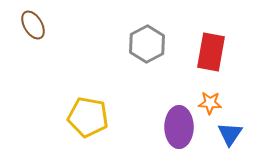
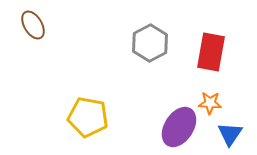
gray hexagon: moved 3 px right, 1 px up
purple ellipse: rotated 33 degrees clockwise
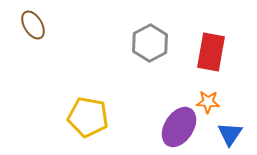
orange star: moved 2 px left, 1 px up
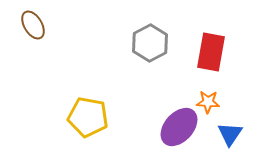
purple ellipse: rotated 9 degrees clockwise
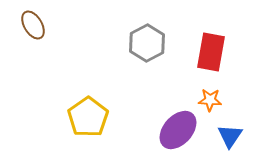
gray hexagon: moved 3 px left
orange star: moved 2 px right, 2 px up
yellow pentagon: rotated 27 degrees clockwise
purple ellipse: moved 1 px left, 3 px down
blue triangle: moved 2 px down
